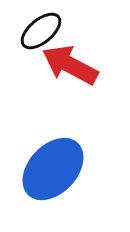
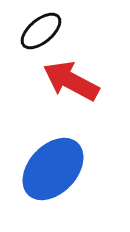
red arrow: moved 1 px right, 16 px down
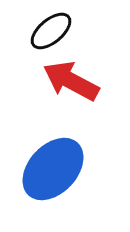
black ellipse: moved 10 px right
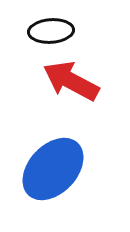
black ellipse: rotated 36 degrees clockwise
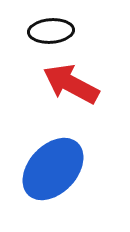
red arrow: moved 3 px down
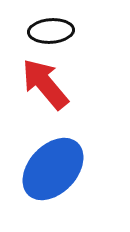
red arrow: moved 26 px left; rotated 22 degrees clockwise
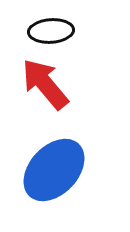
blue ellipse: moved 1 px right, 1 px down
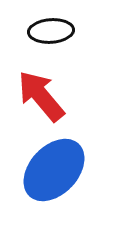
red arrow: moved 4 px left, 12 px down
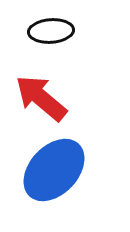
red arrow: moved 2 px down; rotated 10 degrees counterclockwise
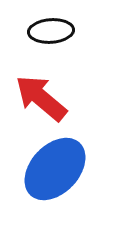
blue ellipse: moved 1 px right, 1 px up
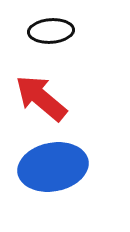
blue ellipse: moved 2 px left, 2 px up; rotated 36 degrees clockwise
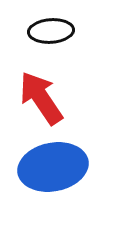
red arrow: rotated 16 degrees clockwise
